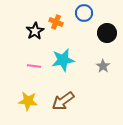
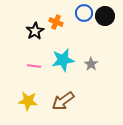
black circle: moved 2 px left, 17 px up
gray star: moved 12 px left, 2 px up
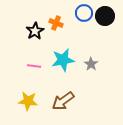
orange cross: moved 1 px down
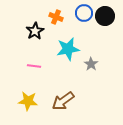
orange cross: moved 6 px up
cyan star: moved 5 px right, 11 px up
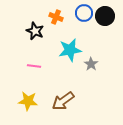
black star: rotated 18 degrees counterclockwise
cyan star: moved 2 px right, 1 px down
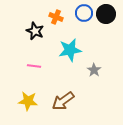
black circle: moved 1 px right, 2 px up
gray star: moved 3 px right, 6 px down
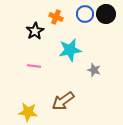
blue circle: moved 1 px right, 1 px down
black star: rotated 18 degrees clockwise
gray star: rotated 16 degrees counterclockwise
yellow star: moved 11 px down
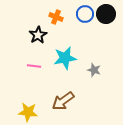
black star: moved 3 px right, 4 px down
cyan star: moved 5 px left, 8 px down
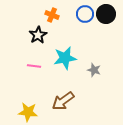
orange cross: moved 4 px left, 2 px up
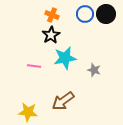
black star: moved 13 px right
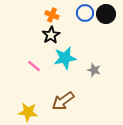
blue circle: moved 1 px up
pink line: rotated 32 degrees clockwise
